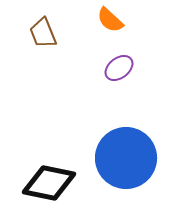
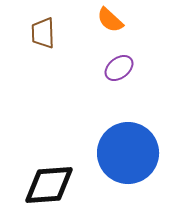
brown trapezoid: rotated 20 degrees clockwise
blue circle: moved 2 px right, 5 px up
black diamond: moved 2 px down; rotated 16 degrees counterclockwise
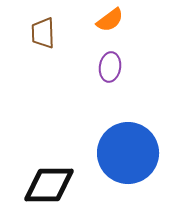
orange semicircle: rotated 80 degrees counterclockwise
purple ellipse: moved 9 px left, 1 px up; rotated 44 degrees counterclockwise
black diamond: rotated 4 degrees clockwise
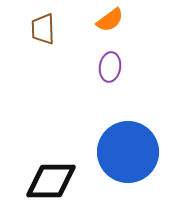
brown trapezoid: moved 4 px up
blue circle: moved 1 px up
black diamond: moved 2 px right, 4 px up
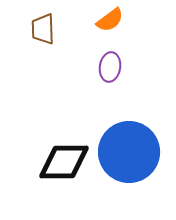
blue circle: moved 1 px right
black diamond: moved 13 px right, 19 px up
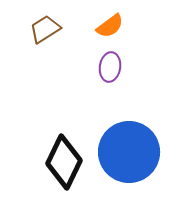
orange semicircle: moved 6 px down
brown trapezoid: moved 2 px right; rotated 60 degrees clockwise
black diamond: rotated 64 degrees counterclockwise
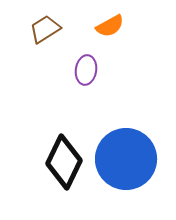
orange semicircle: rotated 8 degrees clockwise
purple ellipse: moved 24 px left, 3 px down
blue circle: moved 3 px left, 7 px down
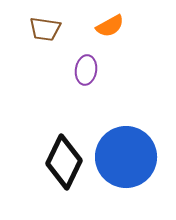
brown trapezoid: rotated 140 degrees counterclockwise
blue circle: moved 2 px up
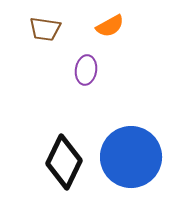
blue circle: moved 5 px right
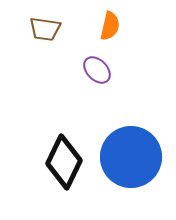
orange semicircle: rotated 48 degrees counterclockwise
purple ellipse: moved 11 px right; rotated 52 degrees counterclockwise
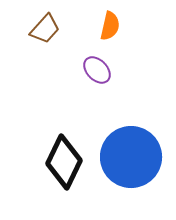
brown trapezoid: rotated 56 degrees counterclockwise
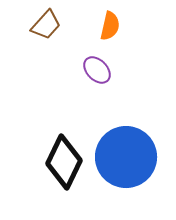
brown trapezoid: moved 1 px right, 4 px up
blue circle: moved 5 px left
